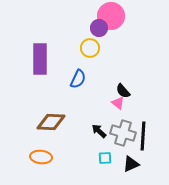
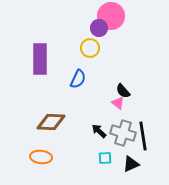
black line: rotated 12 degrees counterclockwise
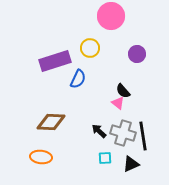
purple circle: moved 38 px right, 26 px down
purple rectangle: moved 15 px right, 2 px down; rotated 72 degrees clockwise
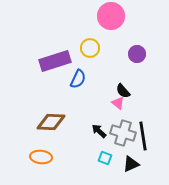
cyan square: rotated 24 degrees clockwise
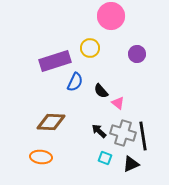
blue semicircle: moved 3 px left, 3 px down
black semicircle: moved 22 px left
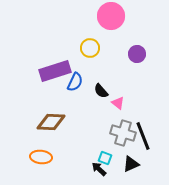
purple rectangle: moved 10 px down
black arrow: moved 38 px down
black line: rotated 12 degrees counterclockwise
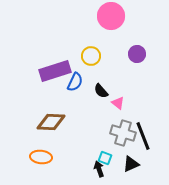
yellow circle: moved 1 px right, 8 px down
black arrow: rotated 28 degrees clockwise
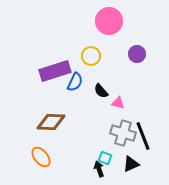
pink circle: moved 2 px left, 5 px down
pink triangle: rotated 24 degrees counterclockwise
orange ellipse: rotated 45 degrees clockwise
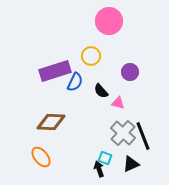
purple circle: moved 7 px left, 18 px down
gray cross: rotated 25 degrees clockwise
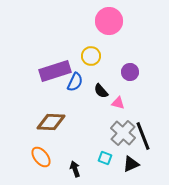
black arrow: moved 24 px left
